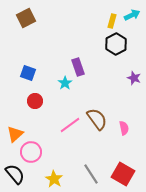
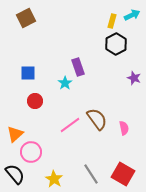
blue square: rotated 21 degrees counterclockwise
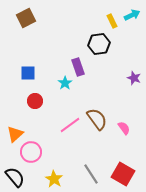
yellow rectangle: rotated 40 degrees counterclockwise
black hexagon: moved 17 px left; rotated 20 degrees clockwise
pink semicircle: rotated 24 degrees counterclockwise
black semicircle: moved 3 px down
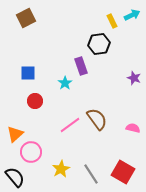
purple rectangle: moved 3 px right, 1 px up
pink semicircle: moved 9 px right; rotated 40 degrees counterclockwise
red square: moved 2 px up
yellow star: moved 7 px right, 10 px up; rotated 12 degrees clockwise
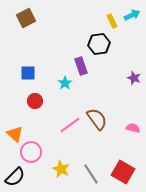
orange triangle: rotated 36 degrees counterclockwise
yellow star: rotated 18 degrees counterclockwise
black semicircle: rotated 85 degrees clockwise
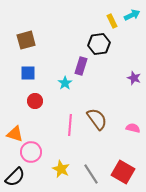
brown square: moved 22 px down; rotated 12 degrees clockwise
purple rectangle: rotated 36 degrees clockwise
pink line: rotated 50 degrees counterclockwise
orange triangle: rotated 24 degrees counterclockwise
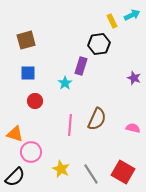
brown semicircle: rotated 60 degrees clockwise
